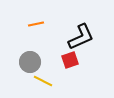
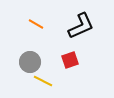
orange line: rotated 42 degrees clockwise
black L-shape: moved 11 px up
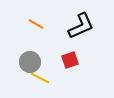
yellow line: moved 3 px left, 3 px up
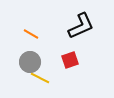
orange line: moved 5 px left, 10 px down
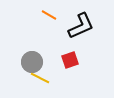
orange line: moved 18 px right, 19 px up
gray circle: moved 2 px right
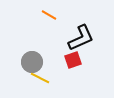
black L-shape: moved 12 px down
red square: moved 3 px right
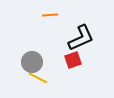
orange line: moved 1 px right; rotated 35 degrees counterclockwise
yellow line: moved 2 px left
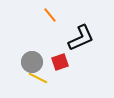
orange line: rotated 56 degrees clockwise
red square: moved 13 px left, 2 px down
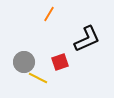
orange line: moved 1 px left, 1 px up; rotated 70 degrees clockwise
black L-shape: moved 6 px right, 1 px down
gray circle: moved 8 px left
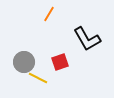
black L-shape: rotated 84 degrees clockwise
